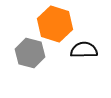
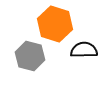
gray hexagon: moved 3 px down
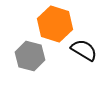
black semicircle: rotated 32 degrees clockwise
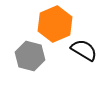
orange hexagon: rotated 20 degrees clockwise
